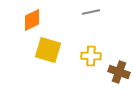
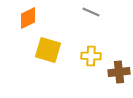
gray line: rotated 36 degrees clockwise
orange diamond: moved 4 px left, 2 px up
brown cross: rotated 25 degrees counterclockwise
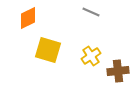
yellow cross: rotated 36 degrees counterclockwise
brown cross: moved 1 px left, 1 px up
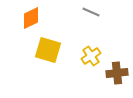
orange diamond: moved 3 px right
brown cross: moved 1 px left, 2 px down
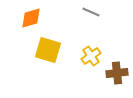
orange diamond: rotated 10 degrees clockwise
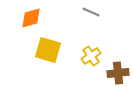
brown cross: moved 1 px right
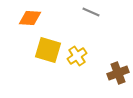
orange diamond: moved 1 px left; rotated 20 degrees clockwise
yellow cross: moved 14 px left
brown cross: rotated 15 degrees counterclockwise
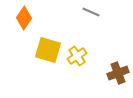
orange diamond: moved 6 px left; rotated 60 degrees counterclockwise
